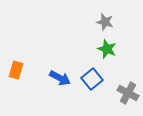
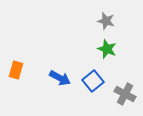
gray star: moved 1 px right, 1 px up
blue square: moved 1 px right, 2 px down
gray cross: moved 3 px left, 1 px down
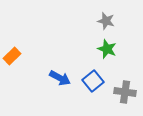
orange rectangle: moved 4 px left, 14 px up; rotated 30 degrees clockwise
gray cross: moved 2 px up; rotated 20 degrees counterclockwise
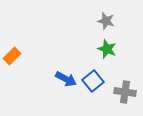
blue arrow: moved 6 px right, 1 px down
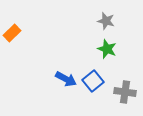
orange rectangle: moved 23 px up
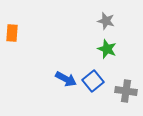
orange rectangle: rotated 42 degrees counterclockwise
gray cross: moved 1 px right, 1 px up
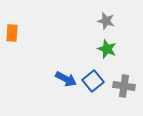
gray cross: moved 2 px left, 5 px up
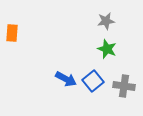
gray star: rotated 24 degrees counterclockwise
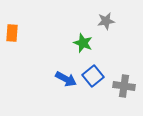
green star: moved 24 px left, 6 px up
blue square: moved 5 px up
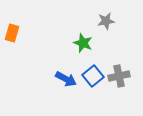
orange rectangle: rotated 12 degrees clockwise
gray cross: moved 5 px left, 10 px up; rotated 20 degrees counterclockwise
